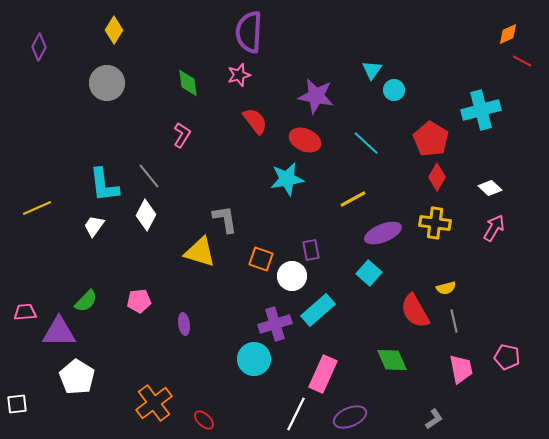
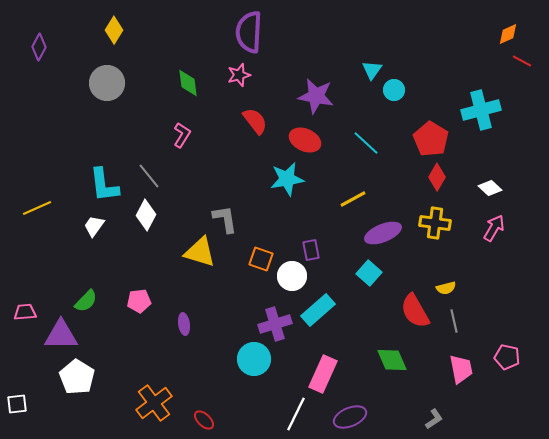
purple triangle at (59, 332): moved 2 px right, 3 px down
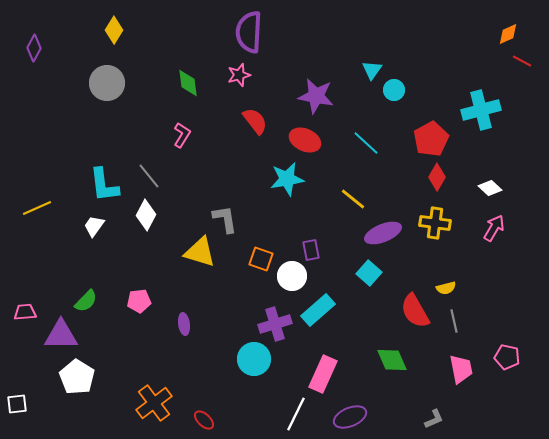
purple diamond at (39, 47): moved 5 px left, 1 px down
red pentagon at (431, 139): rotated 12 degrees clockwise
yellow line at (353, 199): rotated 68 degrees clockwise
gray L-shape at (434, 419): rotated 10 degrees clockwise
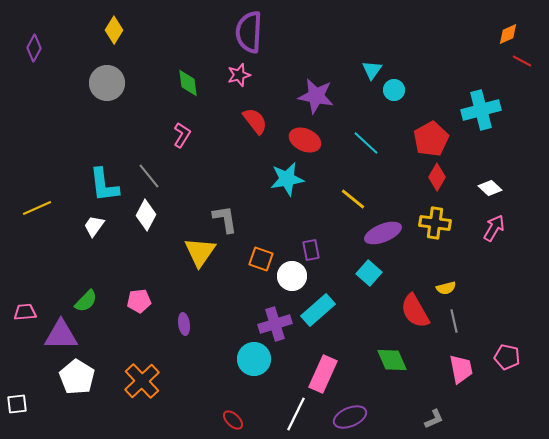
yellow triangle at (200, 252): rotated 48 degrees clockwise
orange cross at (154, 403): moved 12 px left, 22 px up; rotated 6 degrees counterclockwise
red ellipse at (204, 420): moved 29 px right
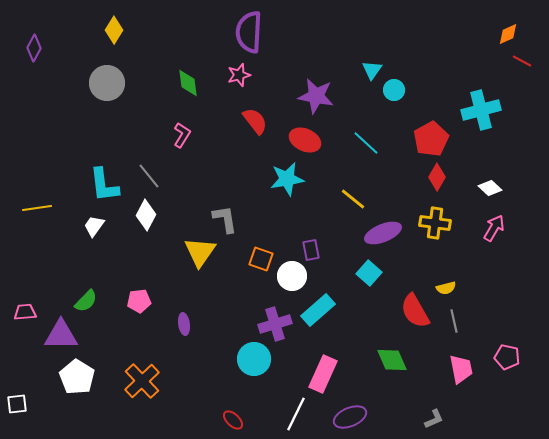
yellow line at (37, 208): rotated 16 degrees clockwise
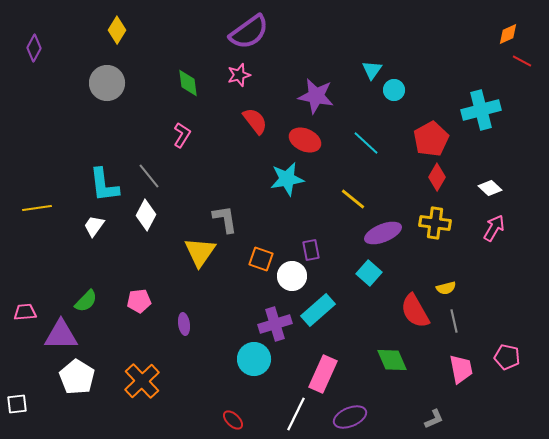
yellow diamond at (114, 30): moved 3 px right
purple semicircle at (249, 32): rotated 129 degrees counterclockwise
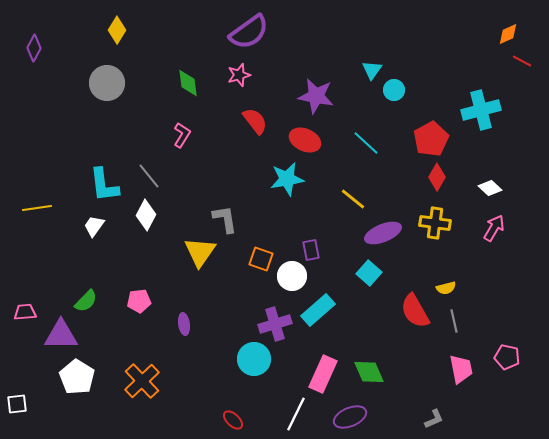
green diamond at (392, 360): moved 23 px left, 12 px down
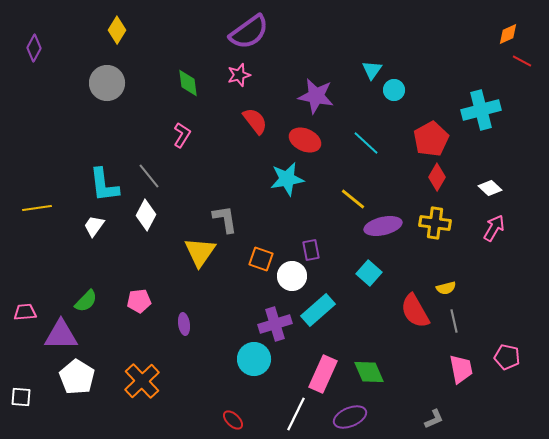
purple ellipse at (383, 233): moved 7 px up; rotated 9 degrees clockwise
white square at (17, 404): moved 4 px right, 7 px up; rotated 10 degrees clockwise
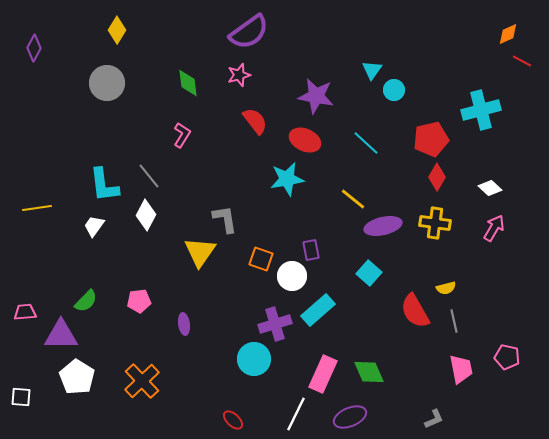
red pentagon at (431, 139): rotated 16 degrees clockwise
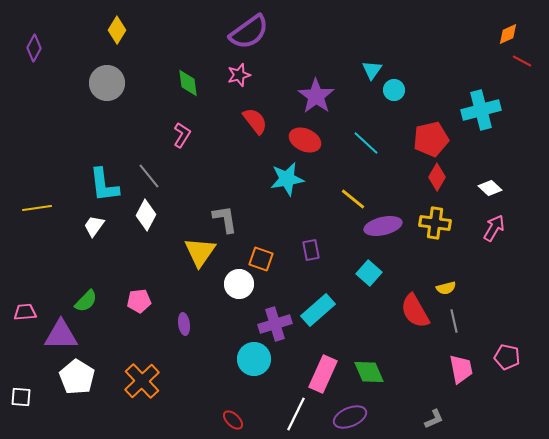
purple star at (316, 96): rotated 24 degrees clockwise
white circle at (292, 276): moved 53 px left, 8 px down
